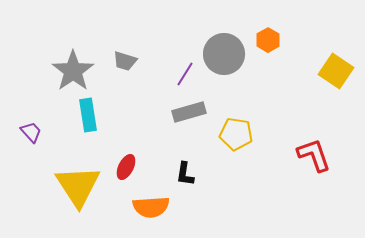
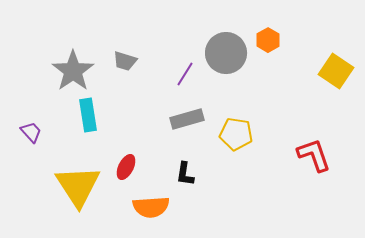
gray circle: moved 2 px right, 1 px up
gray rectangle: moved 2 px left, 7 px down
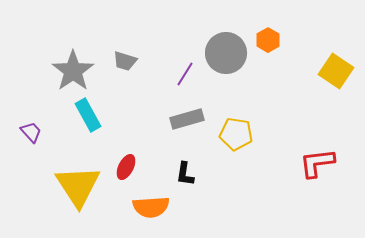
cyan rectangle: rotated 20 degrees counterclockwise
red L-shape: moved 3 px right, 8 px down; rotated 78 degrees counterclockwise
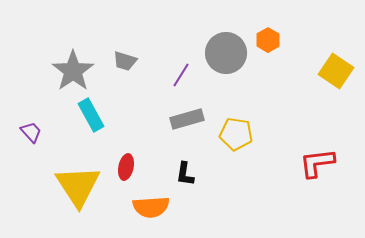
purple line: moved 4 px left, 1 px down
cyan rectangle: moved 3 px right
red ellipse: rotated 15 degrees counterclockwise
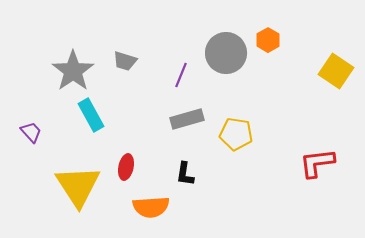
purple line: rotated 10 degrees counterclockwise
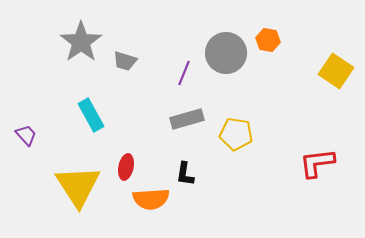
orange hexagon: rotated 20 degrees counterclockwise
gray star: moved 8 px right, 29 px up
purple line: moved 3 px right, 2 px up
purple trapezoid: moved 5 px left, 3 px down
orange semicircle: moved 8 px up
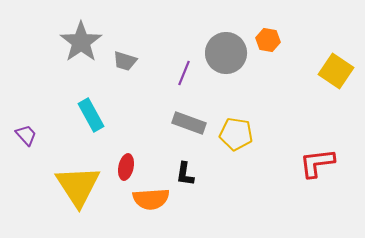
gray rectangle: moved 2 px right, 4 px down; rotated 36 degrees clockwise
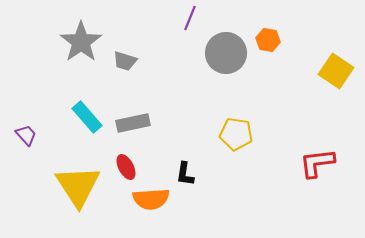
purple line: moved 6 px right, 55 px up
cyan rectangle: moved 4 px left, 2 px down; rotated 12 degrees counterclockwise
gray rectangle: moved 56 px left; rotated 32 degrees counterclockwise
red ellipse: rotated 40 degrees counterclockwise
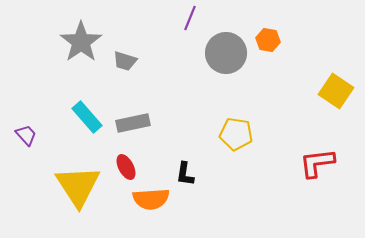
yellow square: moved 20 px down
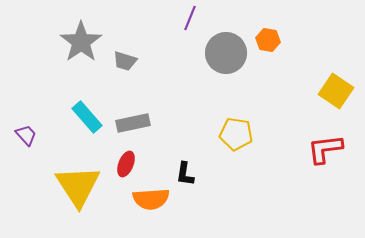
red L-shape: moved 8 px right, 14 px up
red ellipse: moved 3 px up; rotated 50 degrees clockwise
